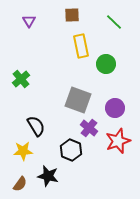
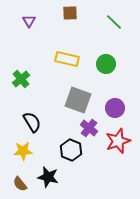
brown square: moved 2 px left, 2 px up
yellow rectangle: moved 14 px left, 13 px down; rotated 65 degrees counterclockwise
black semicircle: moved 4 px left, 4 px up
black star: moved 1 px down
brown semicircle: rotated 105 degrees clockwise
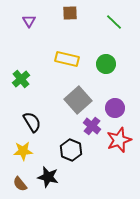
gray square: rotated 28 degrees clockwise
purple cross: moved 3 px right, 2 px up
red star: moved 1 px right, 1 px up
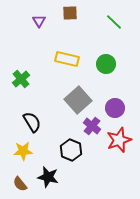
purple triangle: moved 10 px right
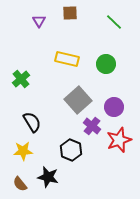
purple circle: moved 1 px left, 1 px up
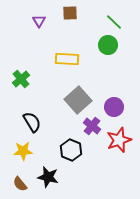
yellow rectangle: rotated 10 degrees counterclockwise
green circle: moved 2 px right, 19 px up
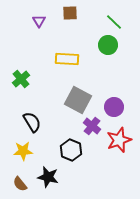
gray square: rotated 20 degrees counterclockwise
